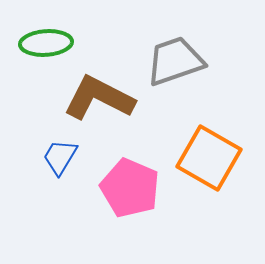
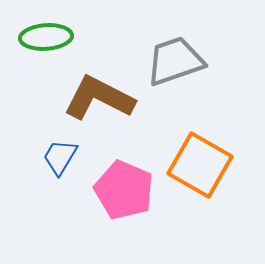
green ellipse: moved 6 px up
orange square: moved 9 px left, 7 px down
pink pentagon: moved 6 px left, 2 px down
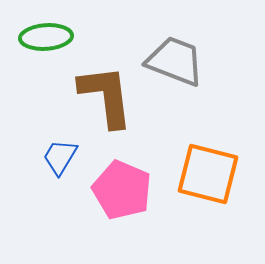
gray trapezoid: rotated 40 degrees clockwise
brown L-shape: moved 7 px right, 2 px up; rotated 56 degrees clockwise
orange square: moved 8 px right, 9 px down; rotated 16 degrees counterclockwise
pink pentagon: moved 2 px left
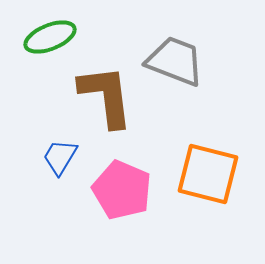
green ellipse: moved 4 px right; rotated 18 degrees counterclockwise
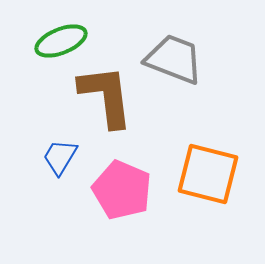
green ellipse: moved 11 px right, 4 px down
gray trapezoid: moved 1 px left, 2 px up
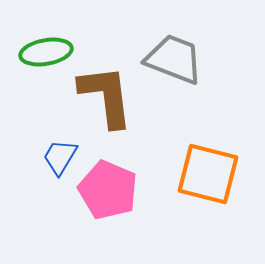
green ellipse: moved 15 px left, 11 px down; rotated 12 degrees clockwise
pink pentagon: moved 14 px left
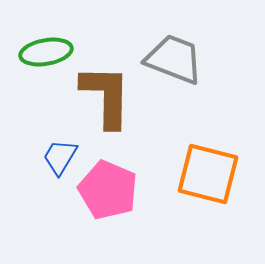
brown L-shape: rotated 8 degrees clockwise
